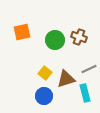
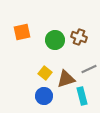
cyan rectangle: moved 3 px left, 3 px down
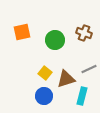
brown cross: moved 5 px right, 4 px up
cyan rectangle: rotated 30 degrees clockwise
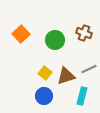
orange square: moved 1 px left, 2 px down; rotated 30 degrees counterclockwise
brown triangle: moved 3 px up
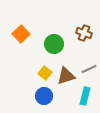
green circle: moved 1 px left, 4 px down
cyan rectangle: moved 3 px right
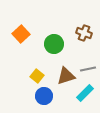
gray line: moved 1 px left; rotated 14 degrees clockwise
yellow square: moved 8 px left, 3 px down
cyan rectangle: moved 3 px up; rotated 30 degrees clockwise
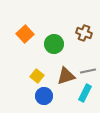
orange square: moved 4 px right
gray line: moved 2 px down
cyan rectangle: rotated 18 degrees counterclockwise
